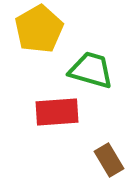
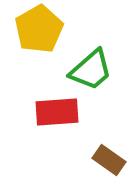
green trapezoid: rotated 123 degrees clockwise
brown rectangle: rotated 24 degrees counterclockwise
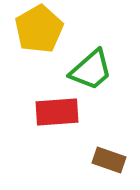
brown rectangle: rotated 16 degrees counterclockwise
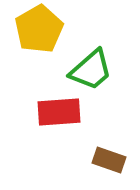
red rectangle: moved 2 px right
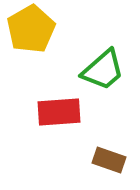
yellow pentagon: moved 8 px left
green trapezoid: moved 12 px right
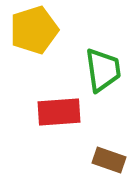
yellow pentagon: moved 3 px right, 1 px down; rotated 12 degrees clockwise
green trapezoid: rotated 57 degrees counterclockwise
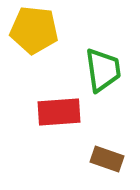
yellow pentagon: rotated 24 degrees clockwise
brown rectangle: moved 2 px left, 1 px up
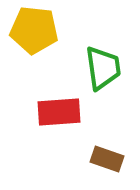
green trapezoid: moved 2 px up
